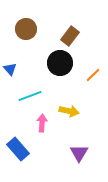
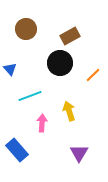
brown rectangle: rotated 24 degrees clockwise
yellow arrow: rotated 120 degrees counterclockwise
blue rectangle: moved 1 px left, 1 px down
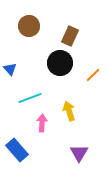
brown circle: moved 3 px right, 3 px up
brown rectangle: rotated 36 degrees counterclockwise
cyan line: moved 2 px down
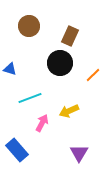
blue triangle: rotated 32 degrees counterclockwise
yellow arrow: rotated 96 degrees counterclockwise
pink arrow: rotated 24 degrees clockwise
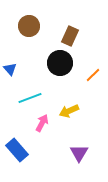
blue triangle: rotated 32 degrees clockwise
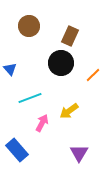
black circle: moved 1 px right
yellow arrow: rotated 12 degrees counterclockwise
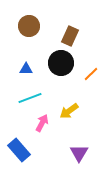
blue triangle: moved 16 px right; rotated 48 degrees counterclockwise
orange line: moved 2 px left, 1 px up
blue rectangle: moved 2 px right
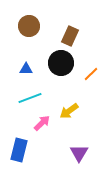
pink arrow: rotated 18 degrees clockwise
blue rectangle: rotated 55 degrees clockwise
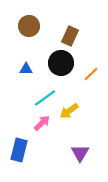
cyan line: moved 15 px right; rotated 15 degrees counterclockwise
purple triangle: moved 1 px right
